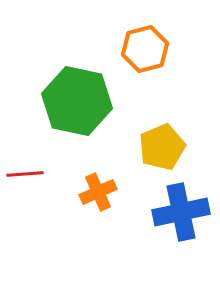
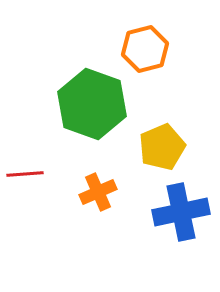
green hexagon: moved 15 px right, 3 px down; rotated 8 degrees clockwise
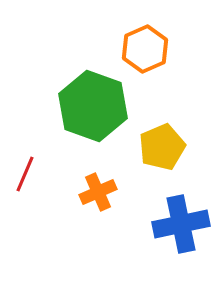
orange hexagon: rotated 9 degrees counterclockwise
green hexagon: moved 1 px right, 2 px down
red line: rotated 63 degrees counterclockwise
blue cross: moved 12 px down
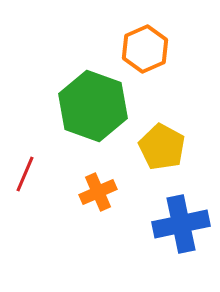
yellow pentagon: rotated 21 degrees counterclockwise
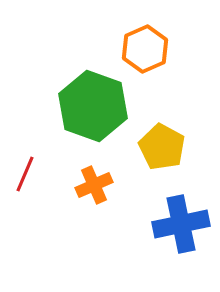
orange cross: moved 4 px left, 7 px up
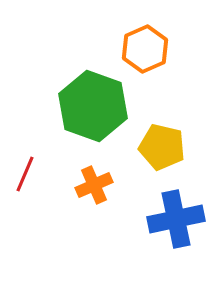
yellow pentagon: rotated 15 degrees counterclockwise
blue cross: moved 5 px left, 5 px up
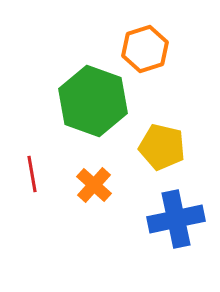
orange hexagon: rotated 6 degrees clockwise
green hexagon: moved 5 px up
red line: moved 7 px right; rotated 33 degrees counterclockwise
orange cross: rotated 24 degrees counterclockwise
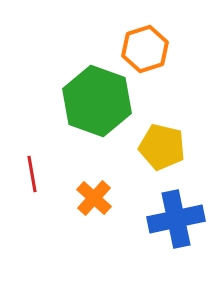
green hexagon: moved 4 px right
orange cross: moved 13 px down
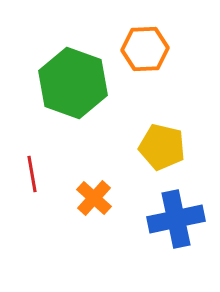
orange hexagon: rotated 15 degrees clockwise
green hexagon: moved 24 px left, 18 px up
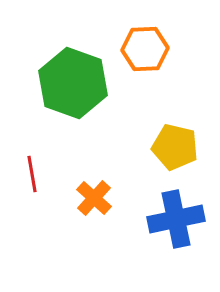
yellow pentagon: moved 13 px right
